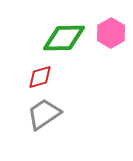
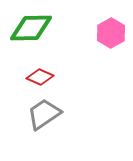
green diamond: moved 33 px left, 10 px up
red diamond: rotated 40 degrees clockwise
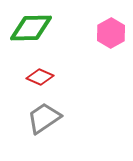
gray trapezoid: moved 4 px down
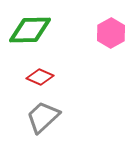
green diamond: moved 1 px left, 2 px down
gray trapezoid: moved 1 px left, 1 px up; rotated 9 degrees counterclockwise
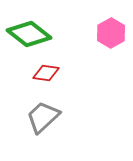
green diamond: moved 1 px left, 4 px down; rotated 39 degrees clockwise
red diamond: moved 6 px right, 4 px up; rotated 16 degrees counterclockwise
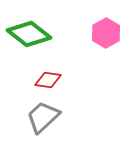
pink hexagon: moved 5 px left
red diamond: moved 2 px right, 7 px down
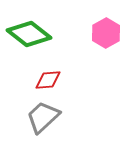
red diamond: rotated 12 degrees counterclockwise
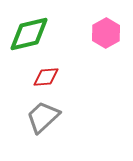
green diamond: rotated 51 degrees counterclockwise
red diamond: moved 2 px left, 3 px up
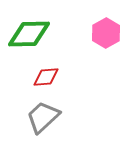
green diamond: rotated 12 degrees clockwise
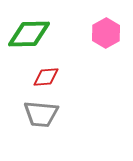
gray trapezoid: moved 2 px left, 3 px up; rotated 132 degrees counterclockwise
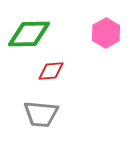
red diamond: moved 5 px right, 6 px up
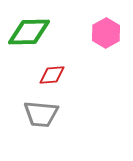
green diamond: moved 2 px up
red diamond: moved 1 px right, 4 px down
